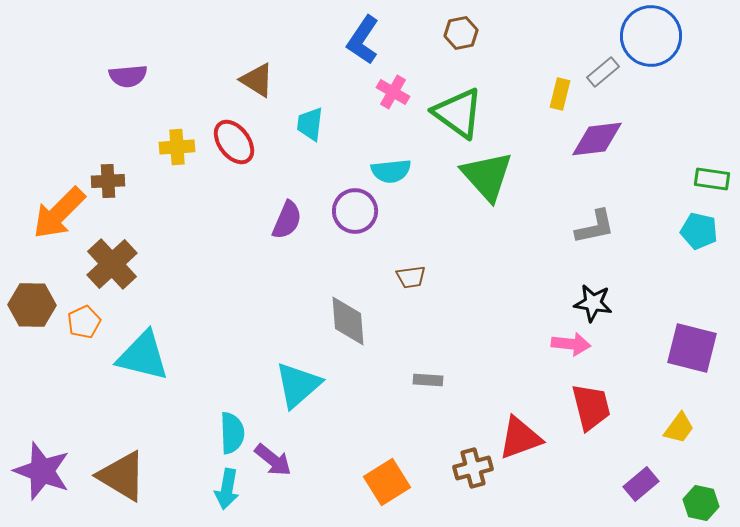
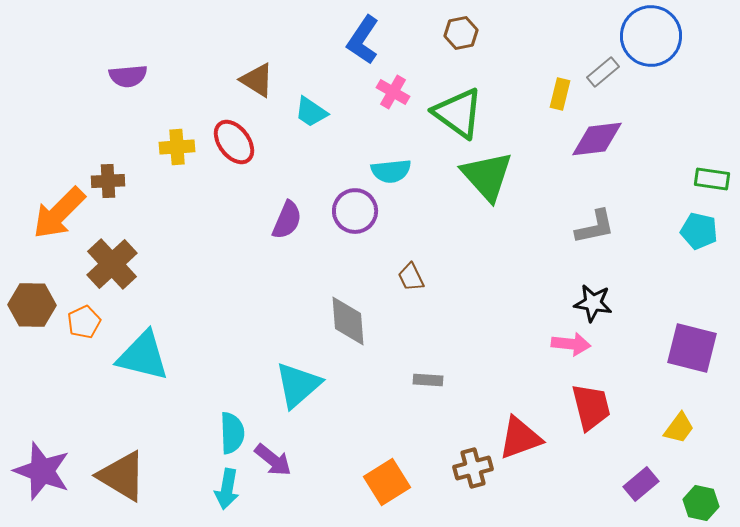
cyan trapezoid at (310, 124): moved 1 px right, 12 px up; rotated 63 degrees counterclockwise
brown trapezoid at (411, 277): rotated 72 degrees clockwise
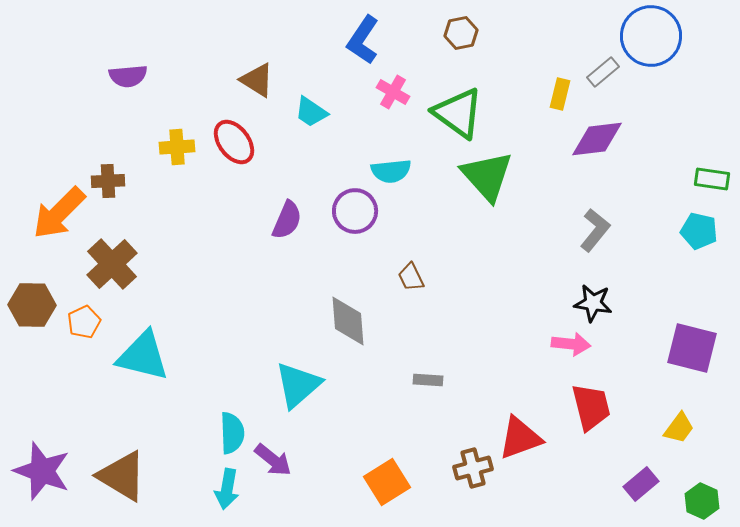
gray L-shape at (595, 227): moved 3 px down; rotated 39 degrees counterclockwise
green hexagon at (701, 503): moved 1 px right, 2 px up; rotated 12 degrees clockwise
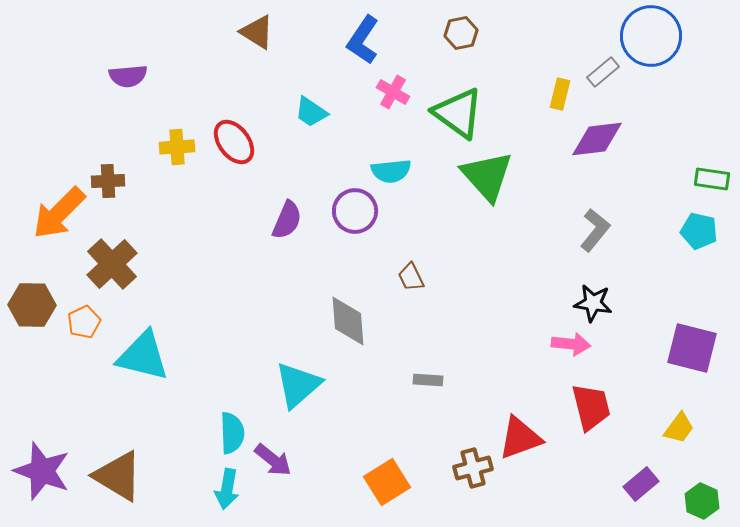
brown triangle at (257, 80): moved 48 px up
brown triangle at (122, 476): moved 4 px left
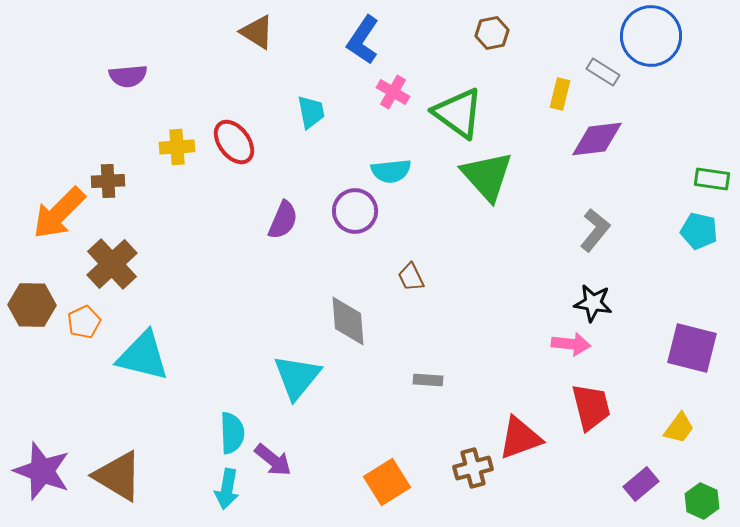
brown hexagon at (461, 33): moved 31 px right
gray rectangle at (603, 72): rotated 72 degrees clockwise
cyan trapezoid at (311, 112): rotated 135 degrees counterclockwise
purple semicircle at (287, 220): moved 4 px left
cyan triangle at (298, 385): moved 1 px left, 8 px up; rotated 10 degrees counterclockwise
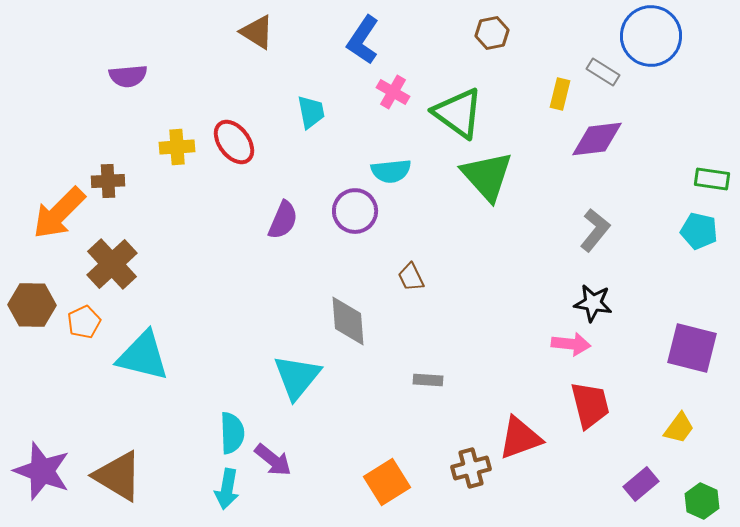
red trapezoid at (591, 407): moved 1 px left, 2 px up
brown cross at (473, 468): moved 2 px left
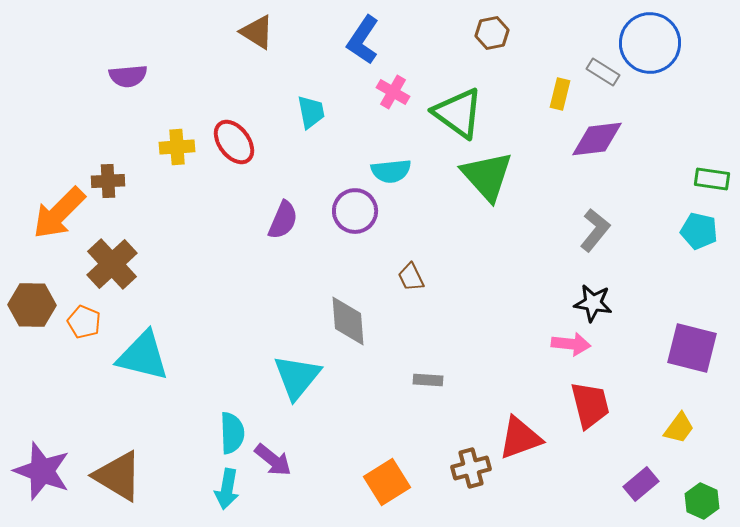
blue circle at (651, 36): moved 1 px left, 7 px down
orange pentagon at (84, 322): rotated 24 degrees counterclockwise
